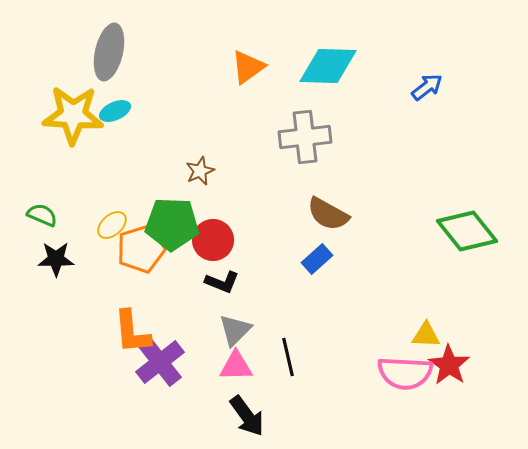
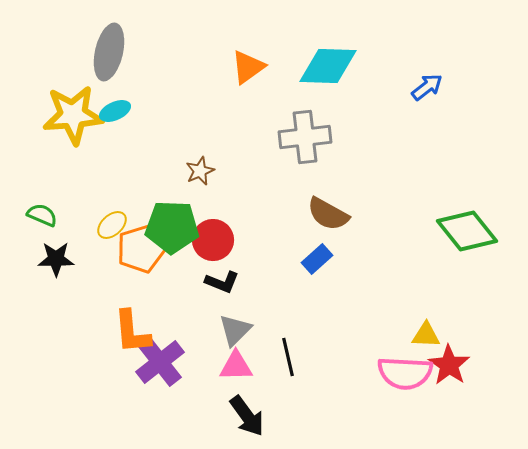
yellow star: rotated 8 degrees counterclockwise
green pentagon: moved 3 px down
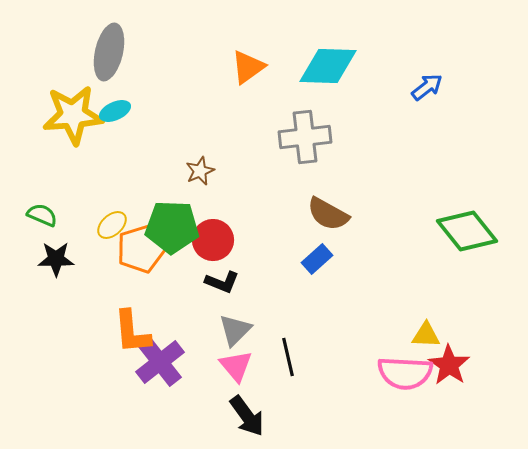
pink triangle: rotated 51 degrees clockwise
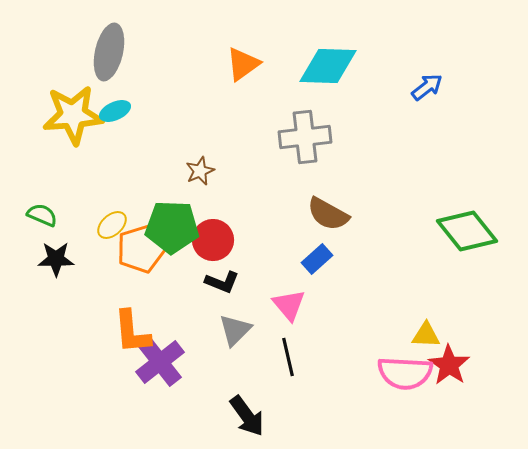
orange triangle: moved 5 px left, 3 px up
pink triangle: moved 53 px right, 61 px up
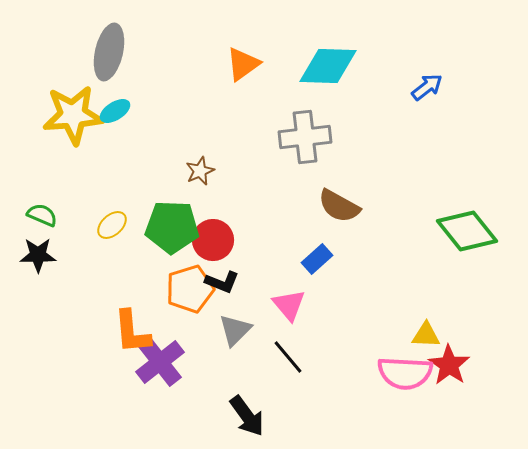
cyan ellipse: rotated 8 degrees counterclockwise
brown semicircle: moved 11 px right, 8 px up
orange pentagon: moved 49 px right, 40 px down
black star: moved 18 px left, 4 px up
black line: rotated 27 degrees counterclockwise
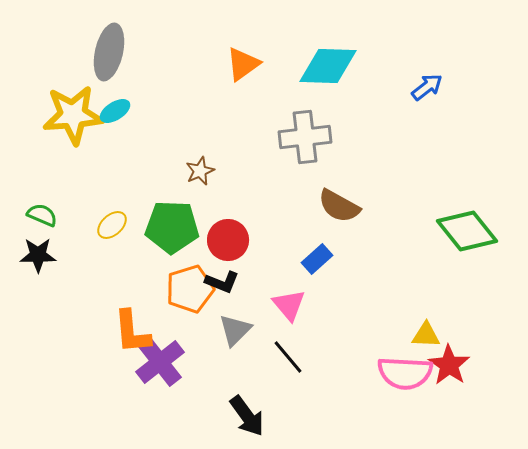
red circle: moved 15 px right
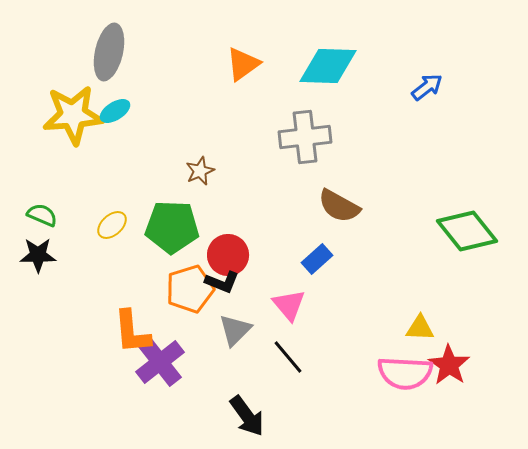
red circle: moved 15 px down
yellow triangle: moved 6 px left, 7 px up
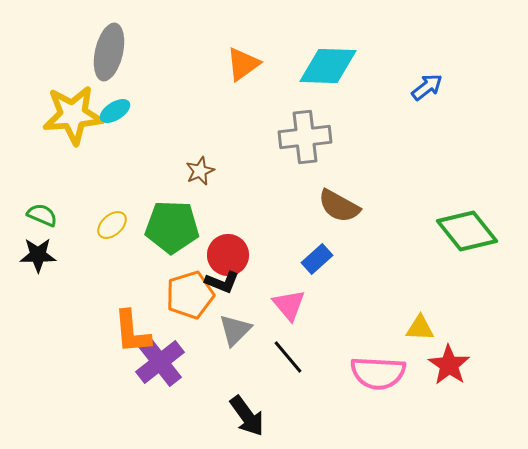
orange pentagon: moved 6 px down
pink semicircle: moved 27 px left
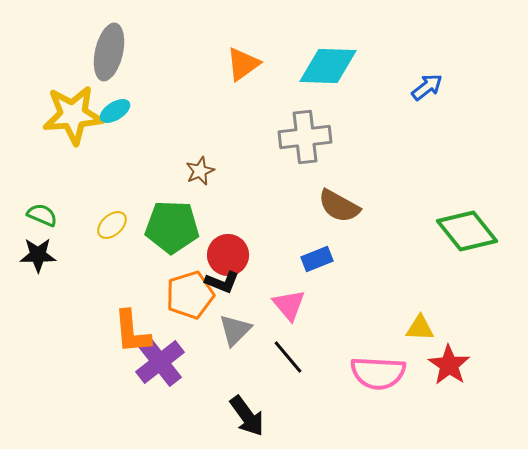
blue rectangle: rotated 20 degrees clockwise
